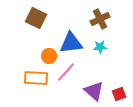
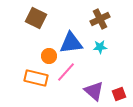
orange rectangle: rotated 10 degrees clockwise
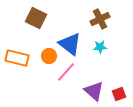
blue triangle: moved 1 px left, 1 px down; rotated 45 degrees clockwise
orange rectangle: moved 19 px left, 20 px up
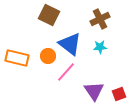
brown square: moved 13 px right, 3 px up
orange circle: moved 1 px left
purple triangle: rotated 15 degrees clockwise
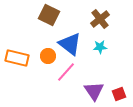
brown cross: rotated 12 degrees counterclockwise
